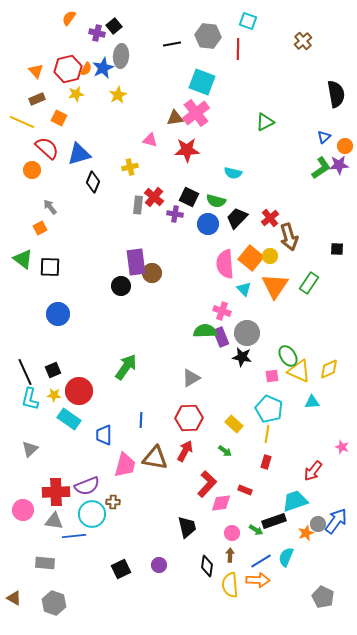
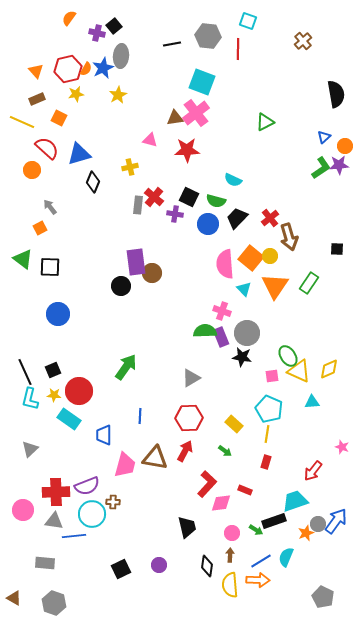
cyan semicircle at (233, 173): moved 7 px down; rotated 12 degrees clockwise
blue line at (141, 420): moved 1 px left, 4 px up
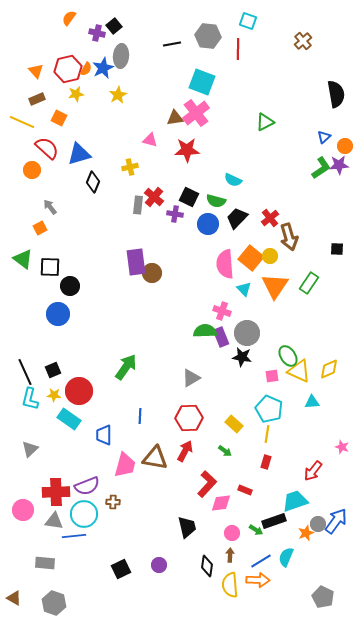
black circle at (121, 286): moved 51 px left
cyan circle at (92, 514): moved 8 px left
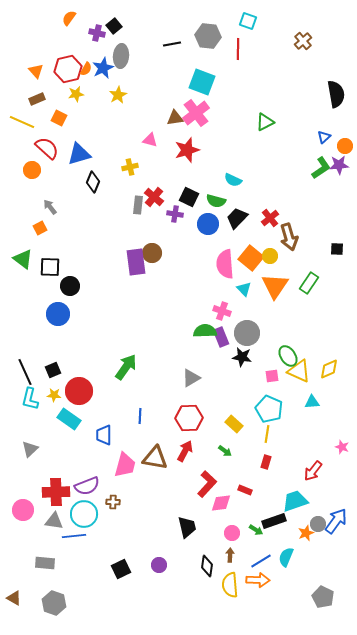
red star at (187, 150): rotated 15 degrees counterclockwise
brown circle at (152, 273): moved 20 px up
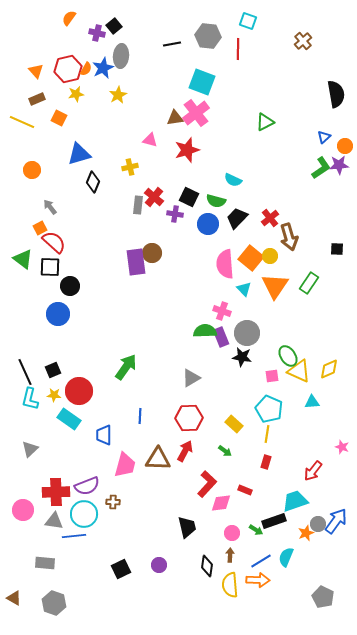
red semicircle at (47, 148): moved 7 px right, 94 px down
brown triangle at (155, 458): moved 3 px right, 1 px down; rotated 8 degrees counterclockwise
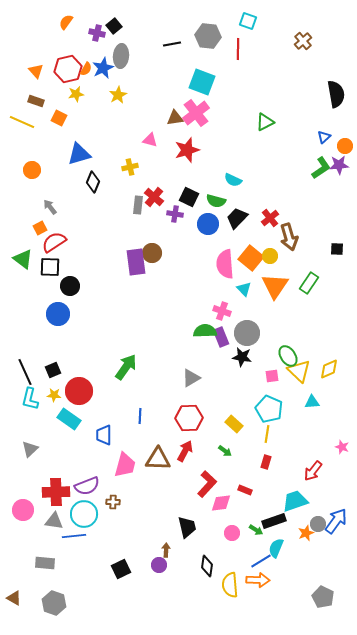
orange semicircle at (69, 18): moved 3 px left, 4 px down
brown rectangle at (37, 99): moved 1 px left, 2 px down; rotated 42 degrees clockwise
red semicircle at (54, 242): rotated 75 degrees counterclockwise
yellow triangle at (299, 371): rotated 20 degrees clockwise
brown arrow at (230, 555): moved 64 px left, 5 px up
cyan semicircle at (286, 557): moved 10 px left, 9 px up
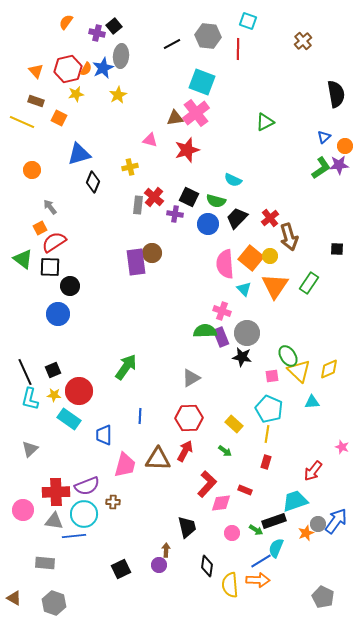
black line at (172, 44): rotated 18 degrees counterclockwise
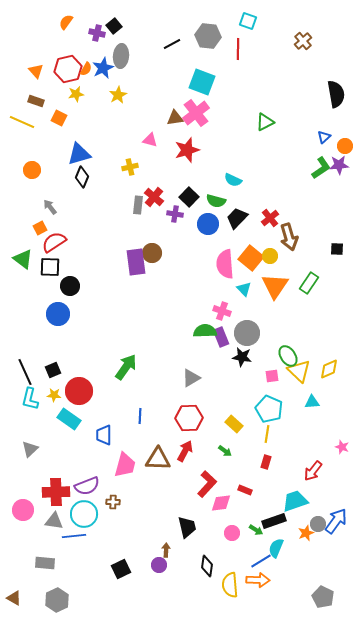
black diamond at (93, 182): moved 11 px left, 5 px up
black square at (189, 197): rotated 18 degrees clockwise
gray hexagon at (54, 603): moved 3 px right, 3 px up; rotated 15 degrees clockwise
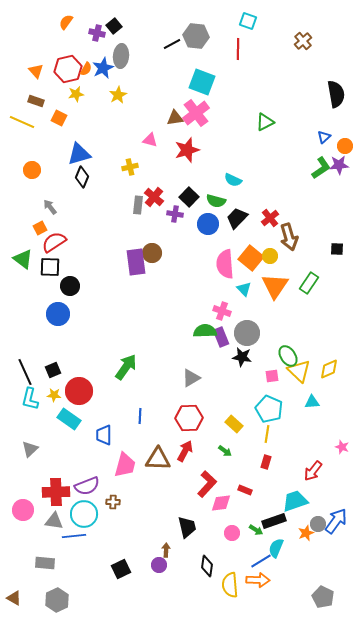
gray hexagon at (208, 36): moved 12 px left
